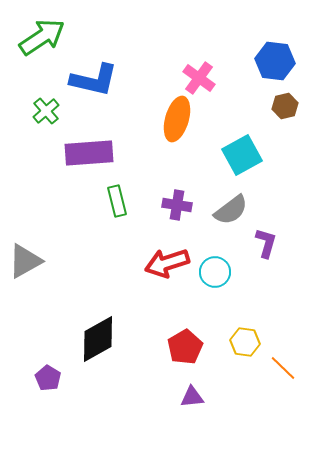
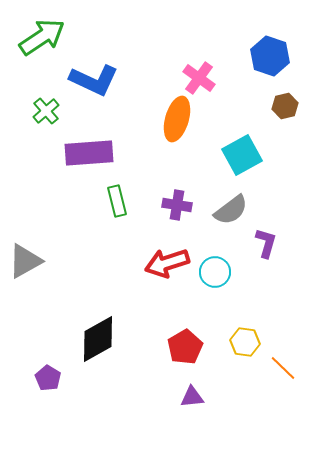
blue hexagon: moved 5 px left, 5 px up; rotated 12 degrees clockwise
blue L-shape: rotated 12 degrees clockwise
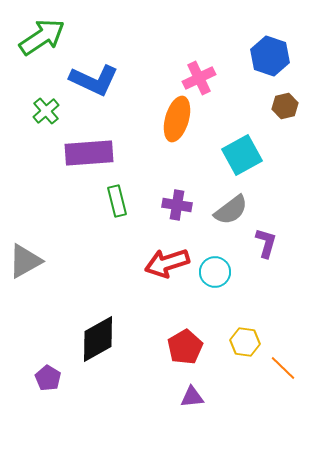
pink cross: rotated 28 degrees clockwise
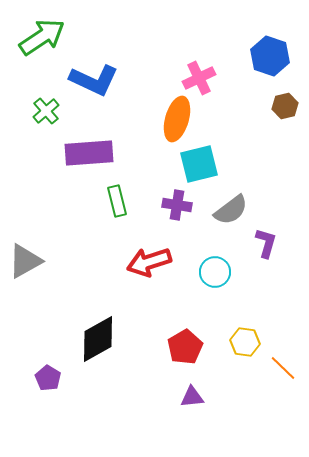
cyan square: moved 43 px left, 9 px down; rotated 15 degrees clockwise
red arrow: moved 18 px left, 1 px up
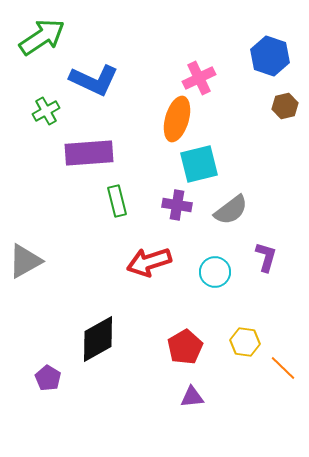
green cross: rotated 12 degrees clockwise
purple L-shape: moved 14 px down
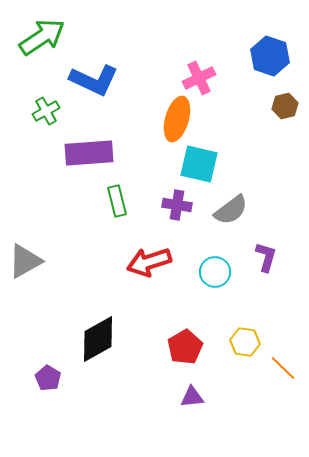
cyan square: rotated 27 degrees clockwise
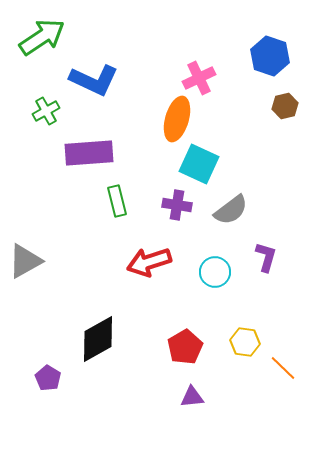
cyan square: rotated 12 degrees clockwise
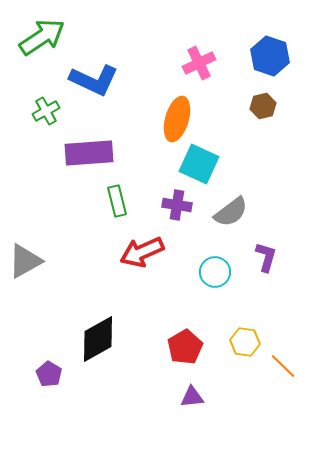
pink cross: moved 15 px up
brown hexagon: moved 22 px left
gray semicircle: moved 2 px down
red arrow: moved 7 px left, 10 px up; rotated 6 degrees counterclockwise
orange line: moved 2 px up
purple pentagon: moved 1 px right, 4 px up
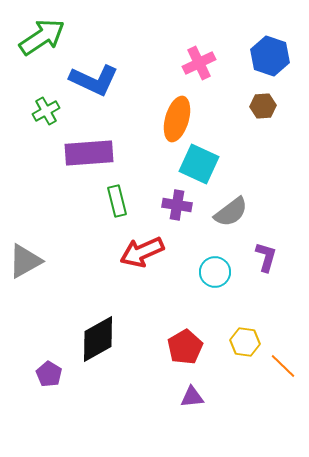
brown hexagon: rotated 10 degrees clockwise
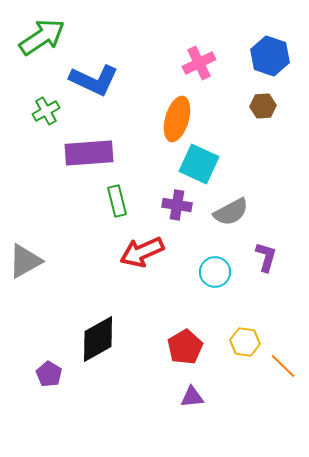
gray semicircle: rotated 9 degrees clockwise
